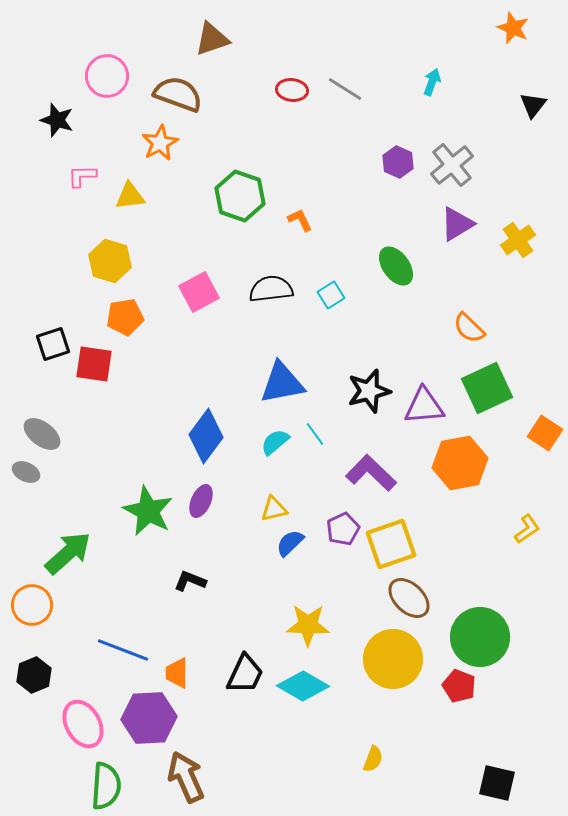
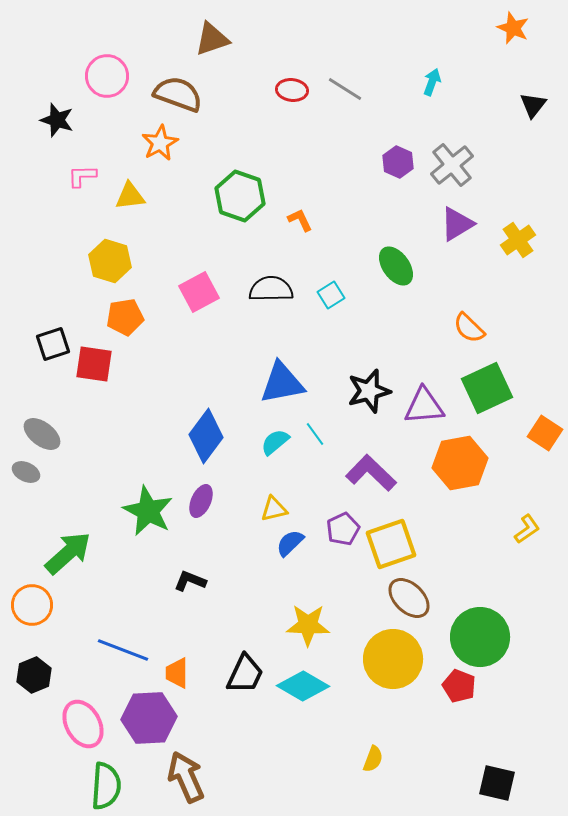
black semicircle at (271, 289): rotated 6 degrees clockwise
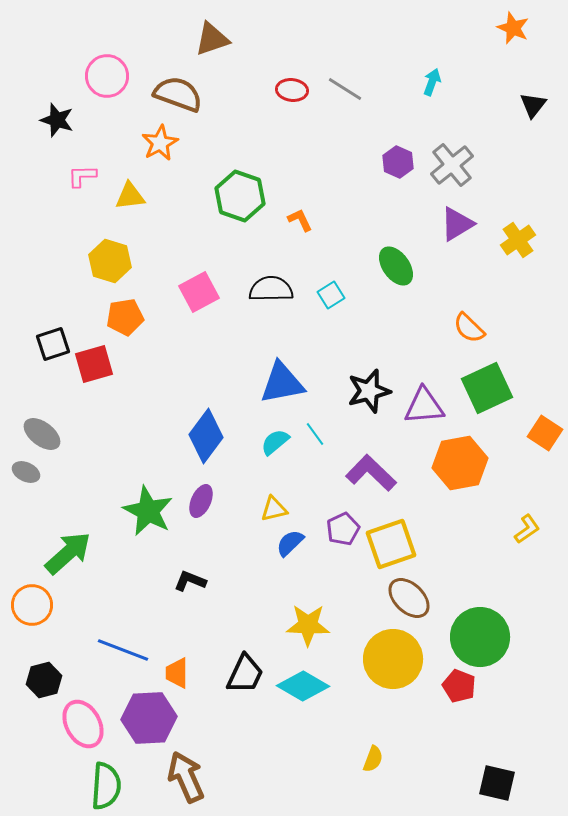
red square at (94, 364): rotated 24 degrees counterclockwise
black hexagon at (34, 675): moved 10 px right, 5 px down; rotated 8 degrees clockwise
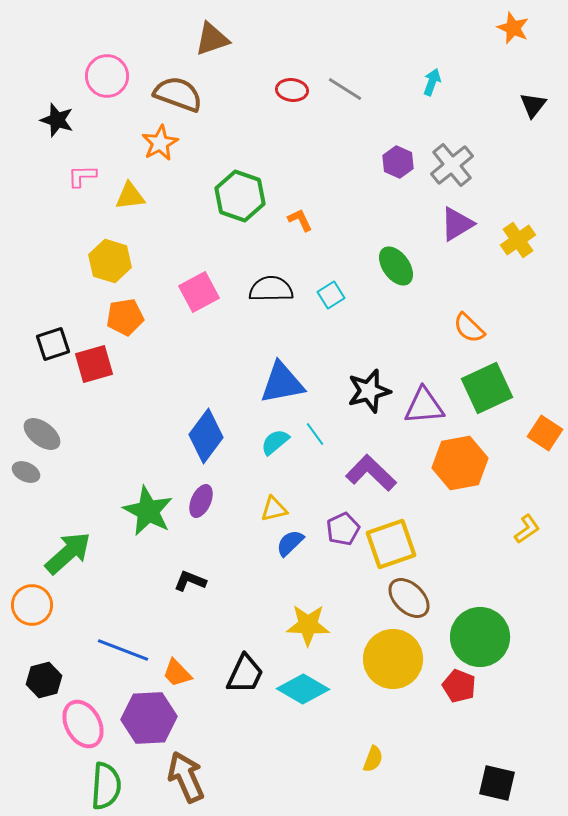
orange trapezoid at (177, 673): rotated 44 degrees counterclockwise
cyan diamond at (303, 686): moved 3 px down
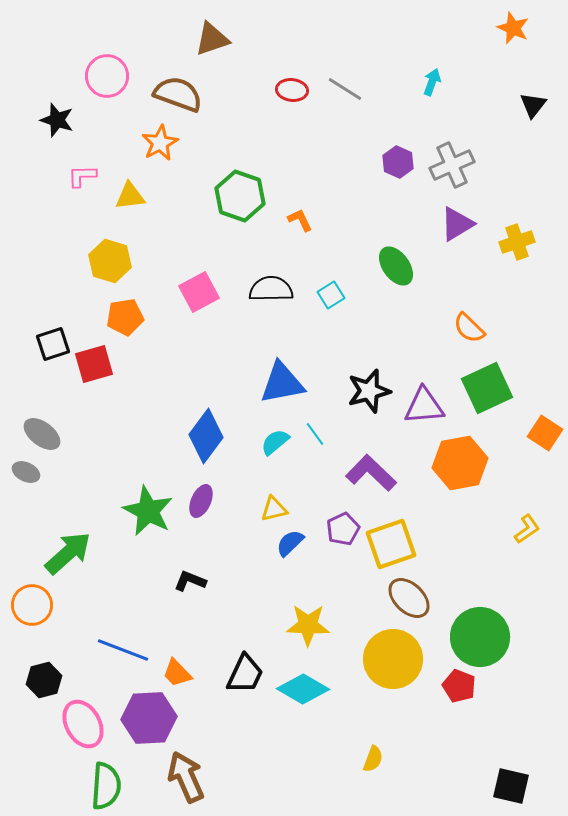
gray cross at (452, 165): rotated 15 degrees clockwise
yellow cross at (518, 240): moved 1 px left, 2 px down; rotated 16 degrees clockwise
black square at (497, 783): moved 14 px right, 3 px down
